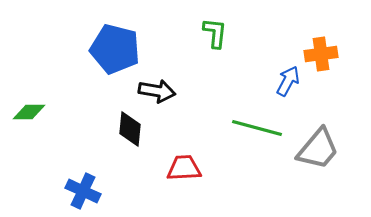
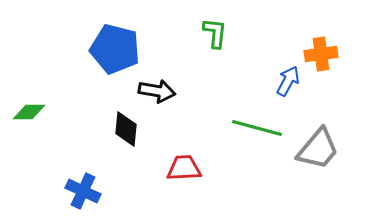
black diamond: moved 4 px left
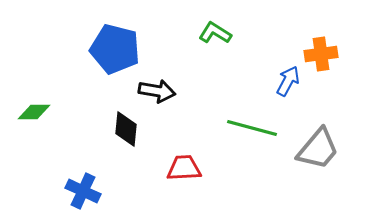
green L-shape: rotated 64 degrees counterclockwise
green diamond: moved 5 px right
green line: moved 5 px left
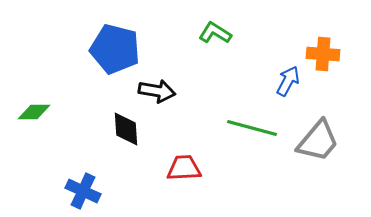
orange cross: moved 2 px right; rotated 12 degrees clockwise
black diamond: rotated 9 degrees counterclockwise
gray trapezoid: moved 8 px up
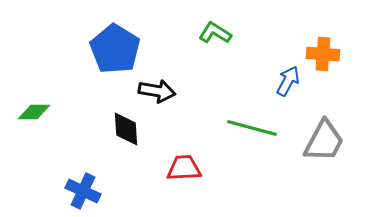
blue pentagon: rotated 18 degrees clockwise
gray trapezoid: moved 6 px right; rotated 12 degrees counterclockwise
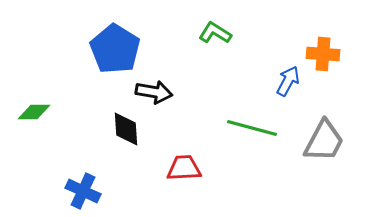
black arrow: moved 3 px left, 1 px down
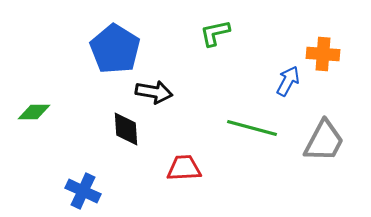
green L-shape: rotated 44 degrees counterclockwise
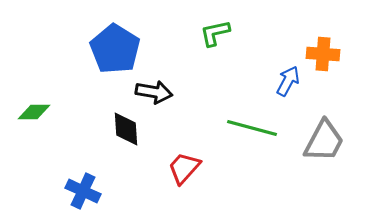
red trapezoid: rotated 45 degrees counterclockwise
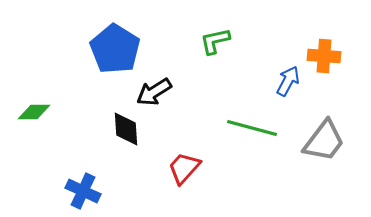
green L-shape: moved 8 px down
orange cross: moved 1 px right, 2 px down
black arrow: rotated 138 degrees clockwise
gray trapezoid: rotated 9 degrees clockwise
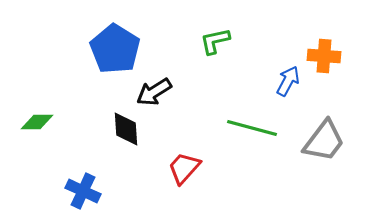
green diamond: moved 3 px right, 10 px down
